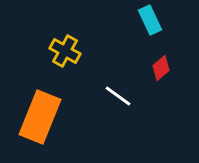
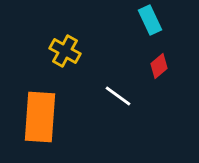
red diamond: moved 2 px left, 2 px up
orange rectangle: rotated 18 degrees counterclockwise
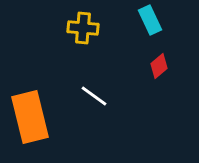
yellow cross: moved 18 px right, 23 px up; rotated 24 degrees counterclockwise
white line: moved 24 px left
orange rectangle: moved 10 px left; rotated 18 degrees counterclockwise
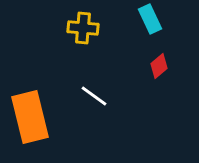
cyan rectangle: moved 1 px up
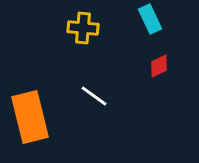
red diamond: rotated 15 degrees clockwise
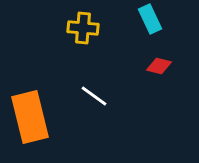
red diamond: rotated 40 degrees clockwise
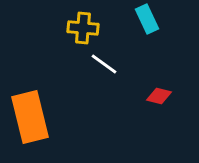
cyan rectangle: moved 3 px left
red diamond: moved 30 px down
white line: moved 10 px right, 32 px up
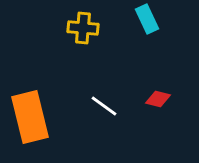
white line: moved 42 px down
red diamond: moved 1 px left, 3 px down
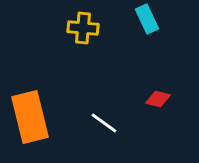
white line: moved 17 px down
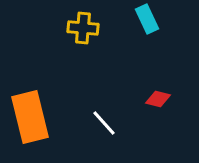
white line: rotated 12 degrees clockwise
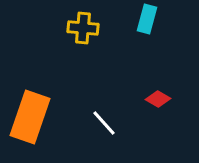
cyan rectangle: rotated 40 degrees clockwise
red diamond: rotated 15 degrees clockwise
orange rectangle: rotated 33 degrees clockwise
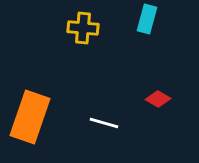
white line: rotated 32 degrees counterclockwise
